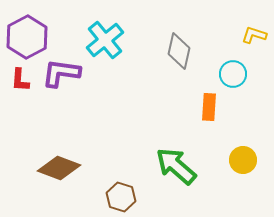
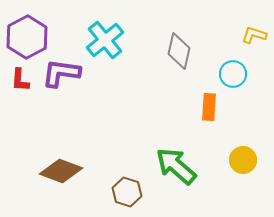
brown diamond: moved 2 px right, 3 px down
brown hexagon: moved 6 px right, 5 px up
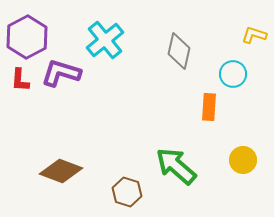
purple L-shape: rotated 9 degrees clockwise
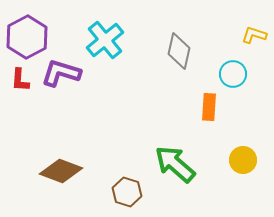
green arrow: moved 1 px left, 2 px up
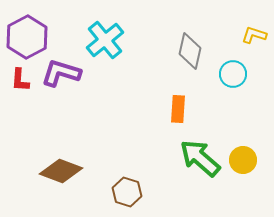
gray diamond: moved 11 px right
orange rectangle: moved 31 px left, 2 px down
green arrow: moved 25 px right, 6 px up
